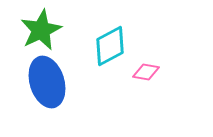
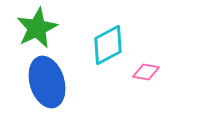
green star: moved 4 px left, 2 px up
cyan diamond: moved 2 px left, 1 px up
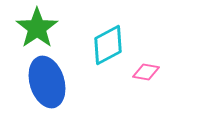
green star: rotated 9 degrees counterclockwise
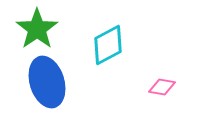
green star: moved 1 px down
pink diamond: moved 16 px right, 15 px down
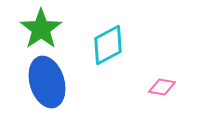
green star: moved 4 px right
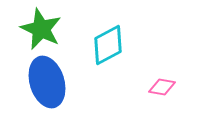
green star: rotated 12 degrees counterclockwise
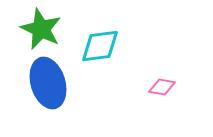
cyan diamond: moved 8 px left, 1 px down; rotated 21 degrees clockwise
blue ellipse: moved 1 px right, 1 px down
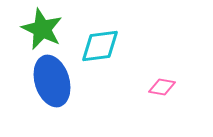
green star: moved 1 px right
blue ellipse: moved 4 px right, 2 px up
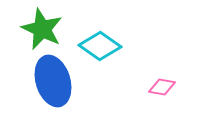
cyan diamond: rotated 42 degrees clockwise
blue ellipse: moved 1 px right
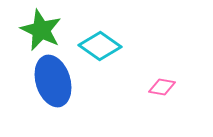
green star: moved 1 px left, 1 px down
